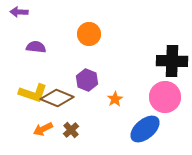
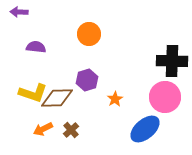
purple hexagon: rotated 20 degrees clockwise
brown diamond: rotated 24 degrees counterclockwise
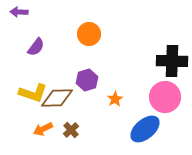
purple semicircle: rotated 120 degrees clockwise
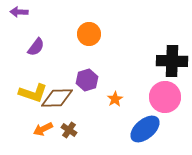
brown cross: moved 2 px left; rotated 14 degrees counterclockwise
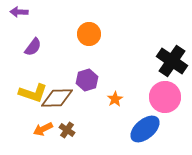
purple semicircle: moved 3 px left
black cross: rotated 32 degrees clockwise
brown cross: moved 2 px left
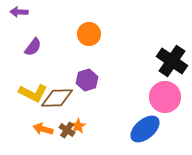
yellow L-shape: rotated 8 degrees clockwise
orange star: moved 37 px left, 27 px down
orange arrow: rotated 42 degrees clockwise
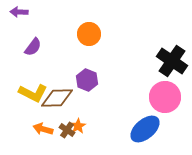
purple hexagon: rotated 20 degrees counterclockwise
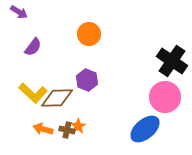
purple arrow: rotated 150 degrees counterclockwise
yellow L-shape: rotated 16 degrees clockwise
brown cross: rotated 21 degrees counterclockwise
